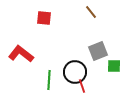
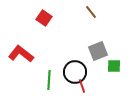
red square: rotated 28 degrees clockwise
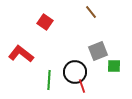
red square: moved 1 px right, 4 px down
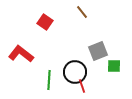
brown line: moved 9 px left
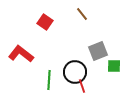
brown line: moved 2 px down
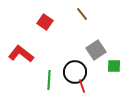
gray square: moved 2 px left, 1 px up; rotated 12 degrees counterclockwise
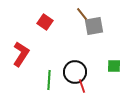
gray square: moved 2 px left, 24 px up; rotated 24 degrees clockwise
red L-shape: rotated 85 degrees clockwise
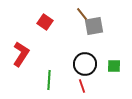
black circle: moved 10 px right, 8 px up
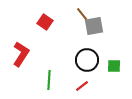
black circle: moved 2 px right, 4 px up
red line: rotated 72 degrees clockwise
